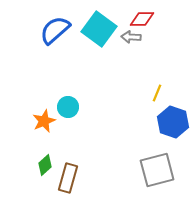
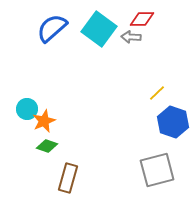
blue semicircle: moved 3 px left, 2 px up
yellow line: rotated 24 degrees clockwise
cyan circle: moved 41 px left, 2 px down
green diamond: moved 2 px right, 19 px up; rotated 60 degrees clockwise
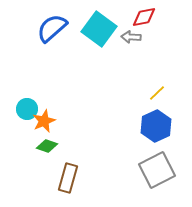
red diamond: moved 2 px right, 2 px up; rotated 10 degrees counterclockwise
blue hexagon: moved 17 px left, 4 px down; rotated 16 degrees clockwise
gray square: rotated 12 degrees counterclockwise
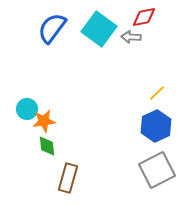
blue semicircle: rotated 12 degrees counterclockwise
orange star: rotated 15 degrees clockwise
green diamond: rotated 65 degrees clockwise
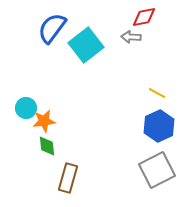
cyan square: moved 13 px left, 16 px down; rotated 16 degrees clockwise
yellow line: rotated 72 degrees clockwise
cyan circle: moved 1 px left, 1 px up
blue hexagon: moved 3 px right
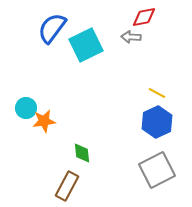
cyan square: rotated 12 degrees clockwise
blue hexagon: moved 2 px left, 4 px up
green diamond: moved 35 px right, 7 px down
brown rectangle: moved 1 px left, 8 px down; rotated 12 degrees clockwise
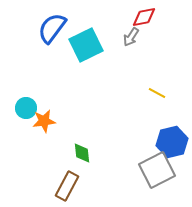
gray arrow: rotated 60 degrees counterclockwise
blue hexagon: moved 15 px right, 20 px down; rotated 12 degrees clockwise
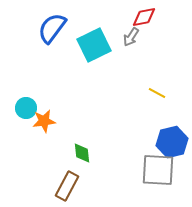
cyan square: moved 8 px right
gray square: moved 1 px right; rotated 30 degrees clockwise
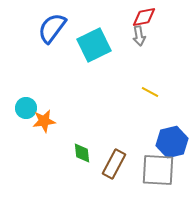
gray arrow: moved 8 px right, 1 px up; rotated 42 degrees counterclockwise
yellow line: moved 7 px left, 1 px up
brown rectangle: moved 47 px right, 22 px up
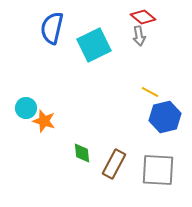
red diamond: moved 1 px left; rotated 50 degrees clockwise
blue semicircle: rotated 24 degrees counterclockwise
orange star: rotated 25 degrees clockwise
blue hexagon: moved 7 px left, 25 px up
